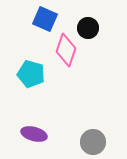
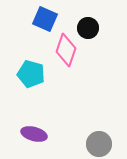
gray circle: moved 6 px right, 2 px down
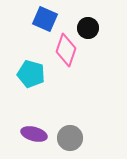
gray circle: moved 29 px left, 6 px up
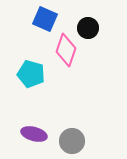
gray circle: moved 2 px right, 3 px down
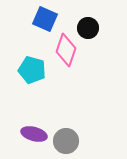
cyan pentagon: moved 1 px right, 4 px up
gray circle: moved 6 px left
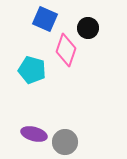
gray circle: moved 1 px left, 1 px down
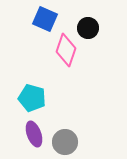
cyan pentagon: moved 28 px down
purple ellipse: rotated 55 degrees clockwise
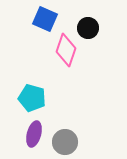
purple ellipse: rotated 35 degrees clockwise
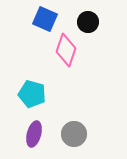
black circle: moved 6 px up
cyan pentagon: moved 4 px up
gray circle: moved 9 px right, 8 px up
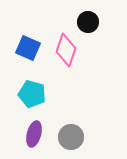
blue square: moved 17 px left, 29 px down
gray circle: moved 3 px left, 3 px down
